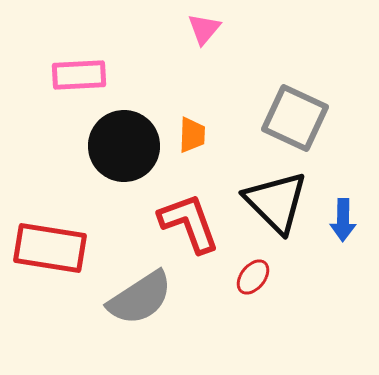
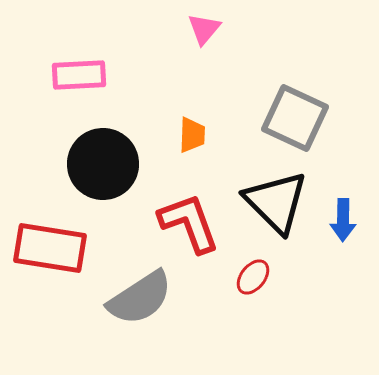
black circle: moved 21 px left, 18 px down
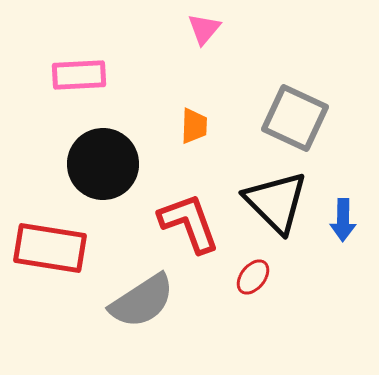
orange trapezoid: moved 2 px right, 9 px up
gray semicircle: moved 2 px right, 3 px down
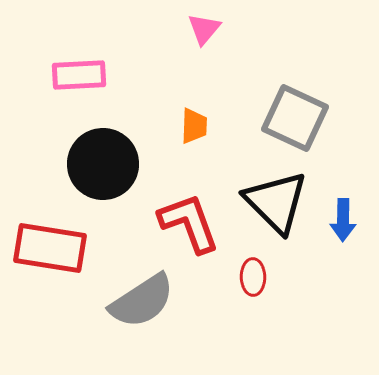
red ellipse: rotated 39 degrees counterclockwise
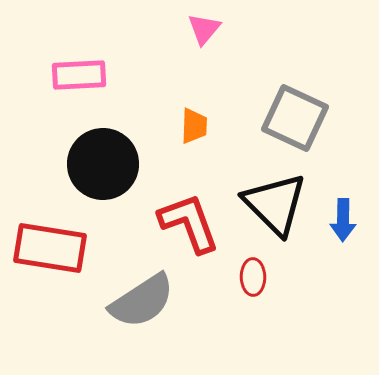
black triangle: moved 1 px left, 2 px down
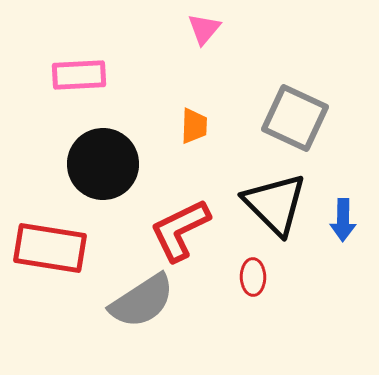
red L-shape: moved 9 px left, 7 px down; rotated 96 degrees counterclockwise
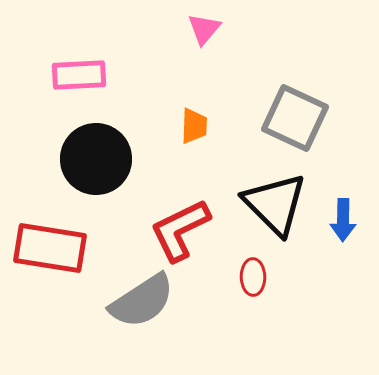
black circle: moved 7 px left, 5 px up
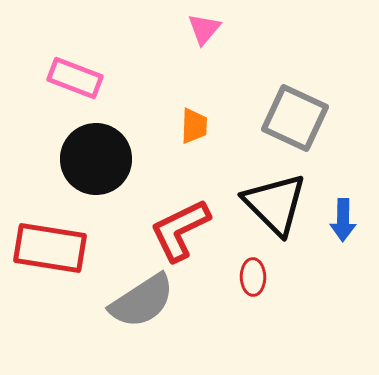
pink rectangle: moved 4 px left, 3 px down; rotated 24 degrees clockwise
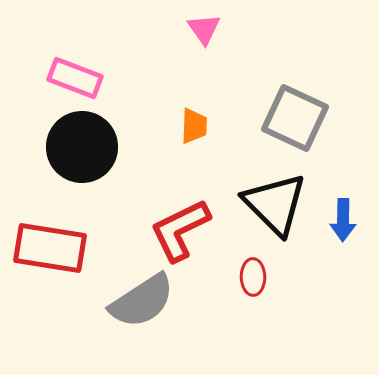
pink triangle: rotated 15 degrees counterclockwise
black circle: moved 14 px left, 12 px up
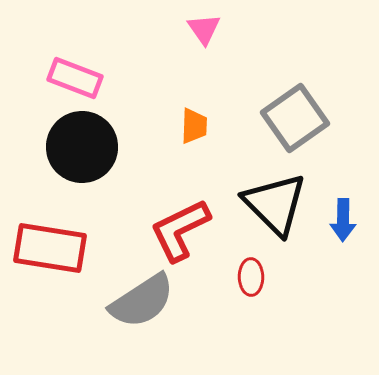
gray square: rotated 30 degrees clockwise
red ellipse: moved 2 px left
